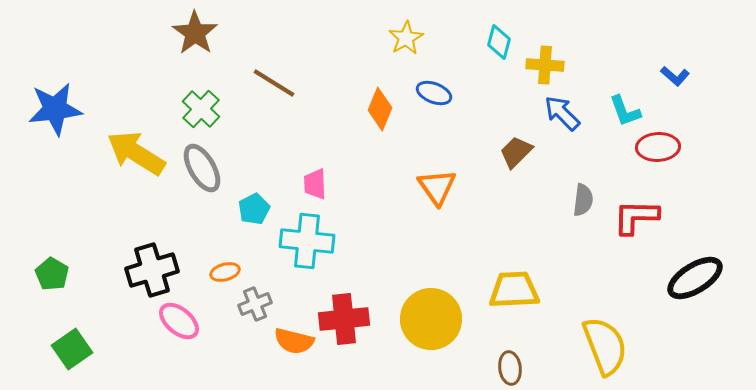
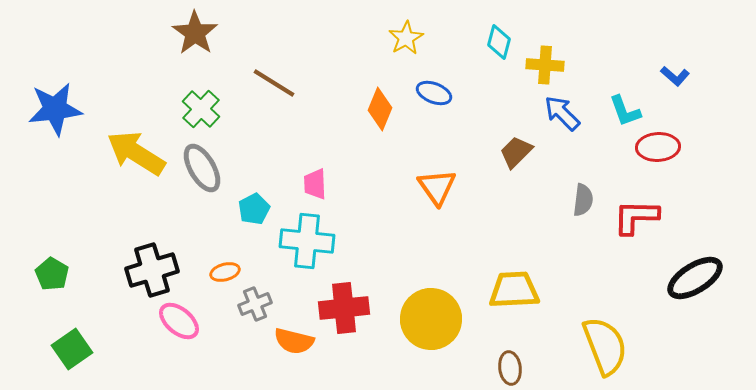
red cross: moved 11 px up
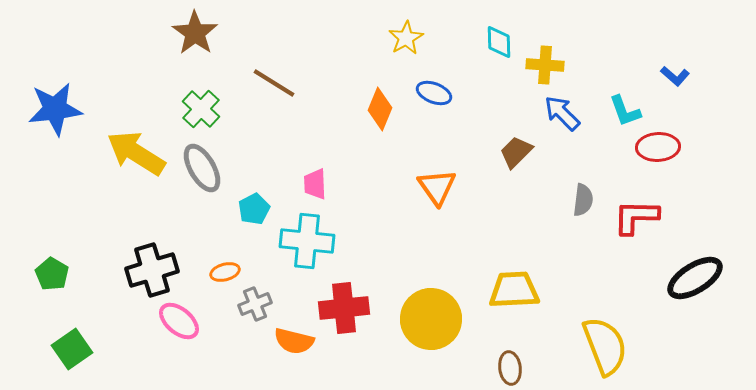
cyan diamond: rotated 16 degrees counterclockwise
